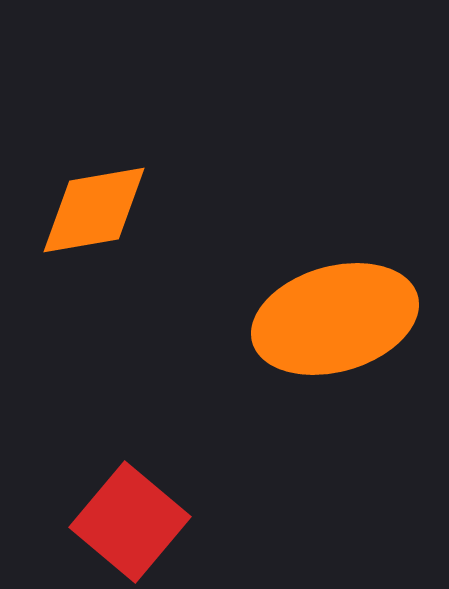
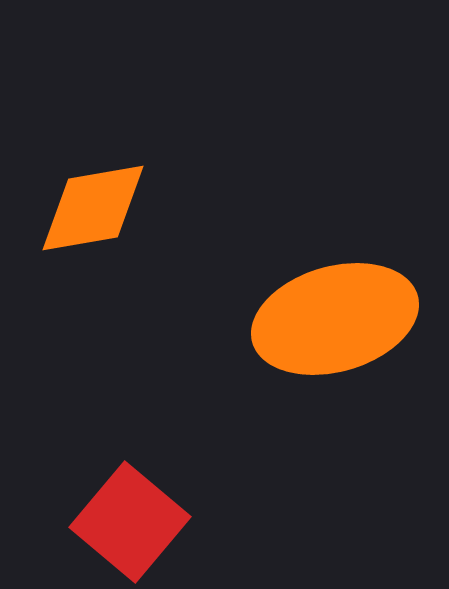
orange diamond: moved 1 px left, 2 px up
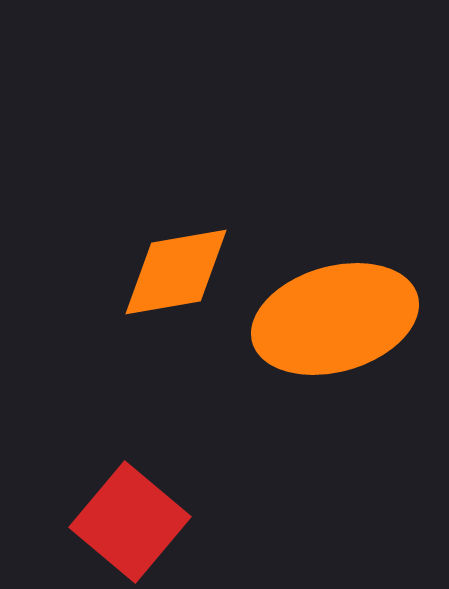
orange diamond: moved 83 px right, 64 px down
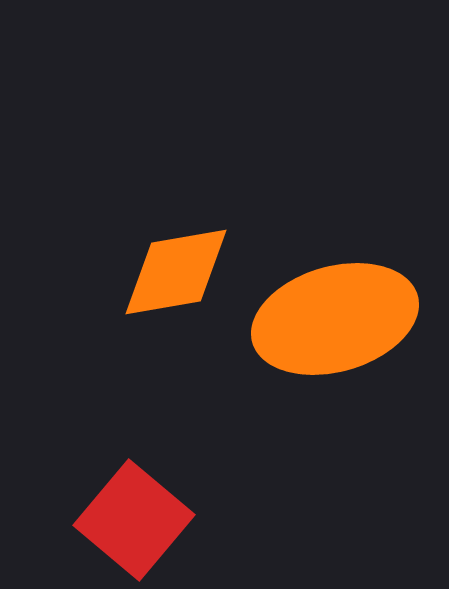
red square: moved 4 px right, 2 px up
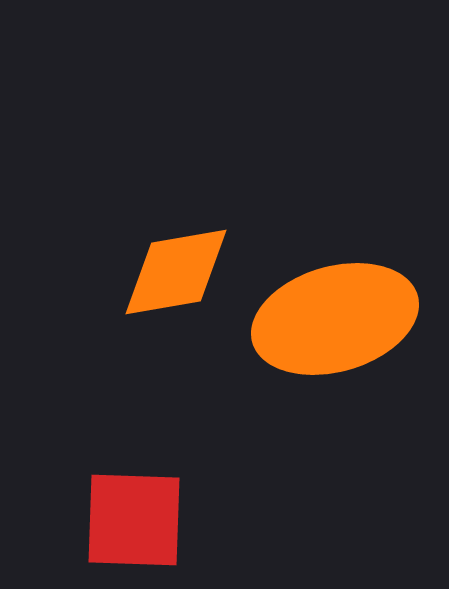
red square: rotated 38 degrees counterclockwise
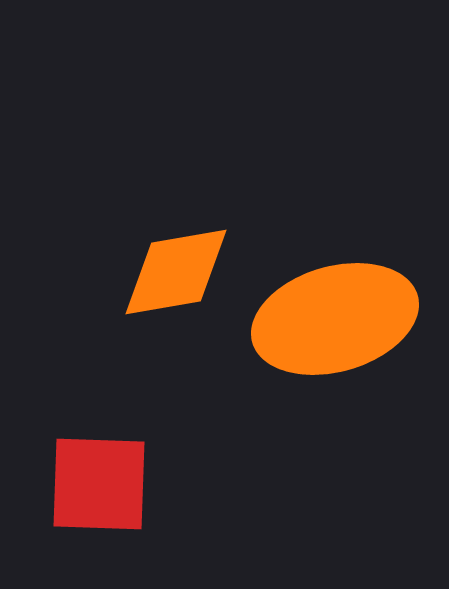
red square: moved 35 px left, 36 px up
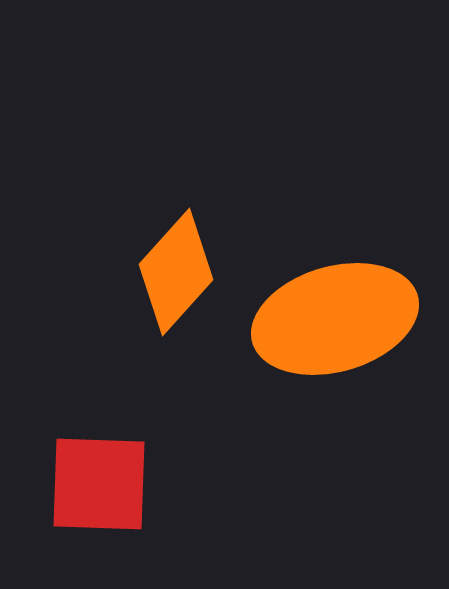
orange diamond: rotated 38 degrees counterclockwise
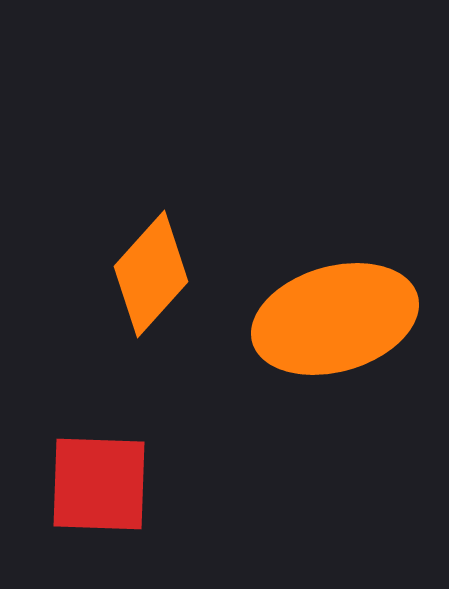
orange diamond: moved 25 px left, 2 px down
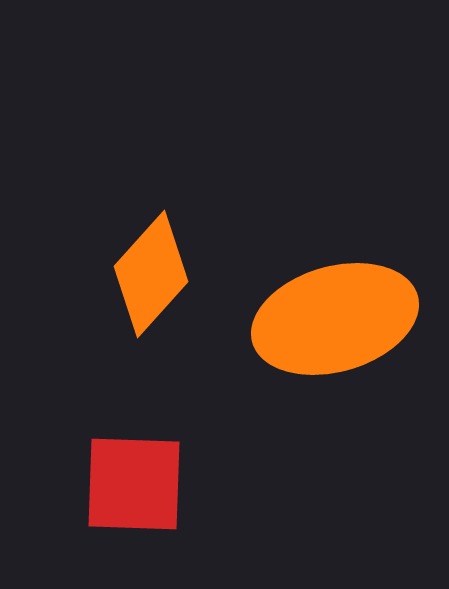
red square: moved 35 px right
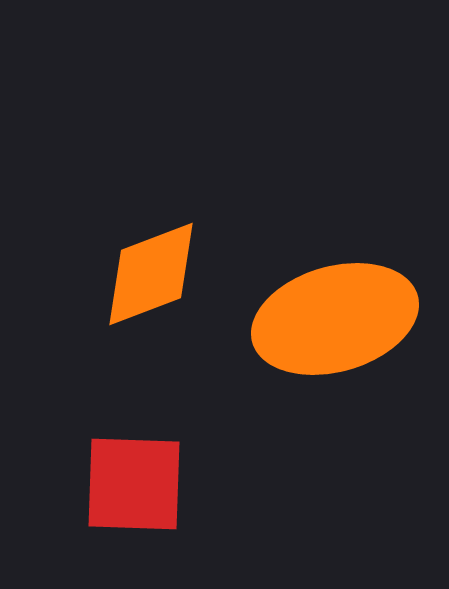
orange diamond: rotated 27 degrees clockwise
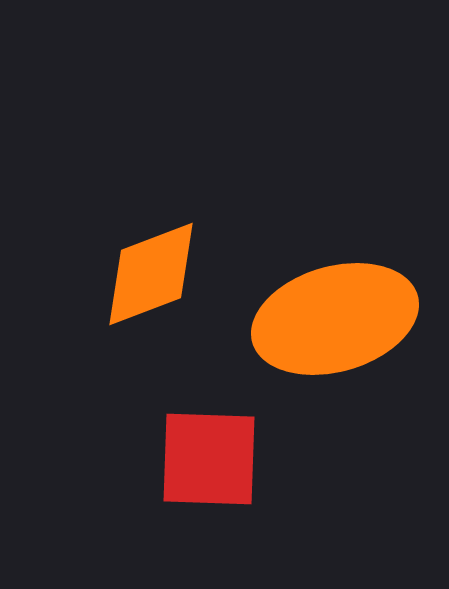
red square: moved 75 px right, 25 px up
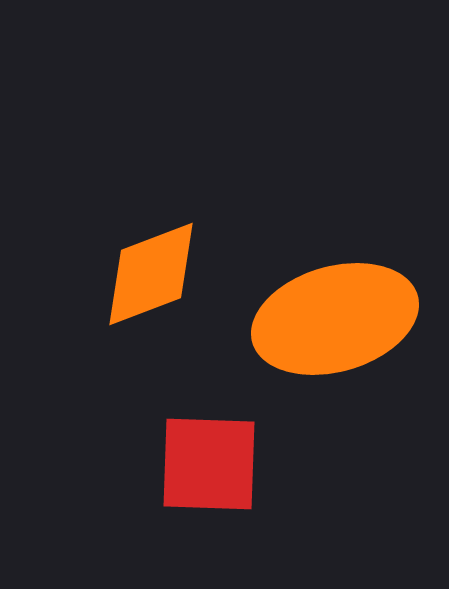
red square: moved 5 px down
